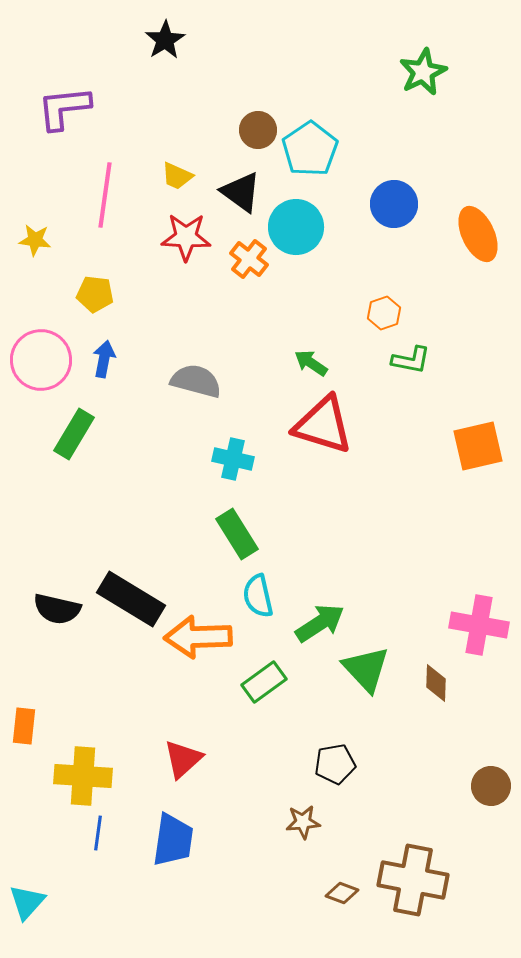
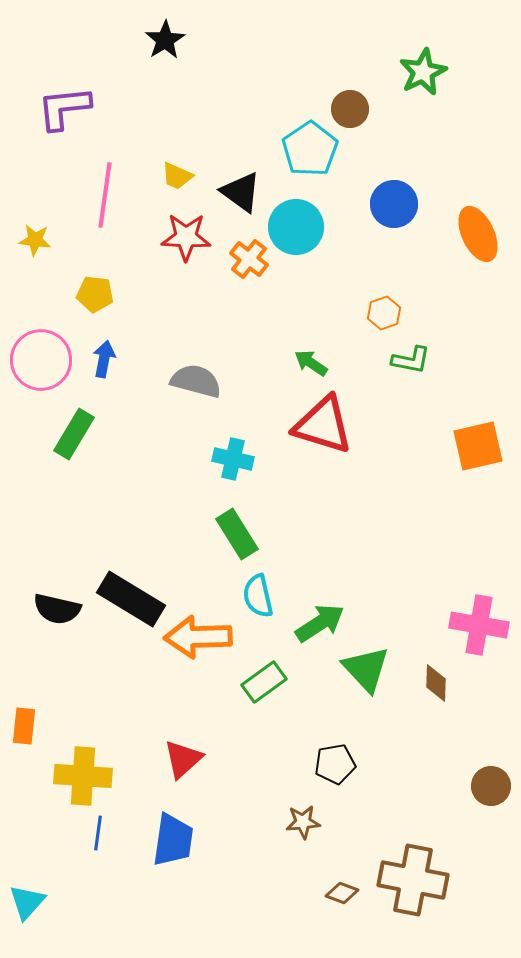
brown circle at (258, 130): moved 92 px right, 21 px up
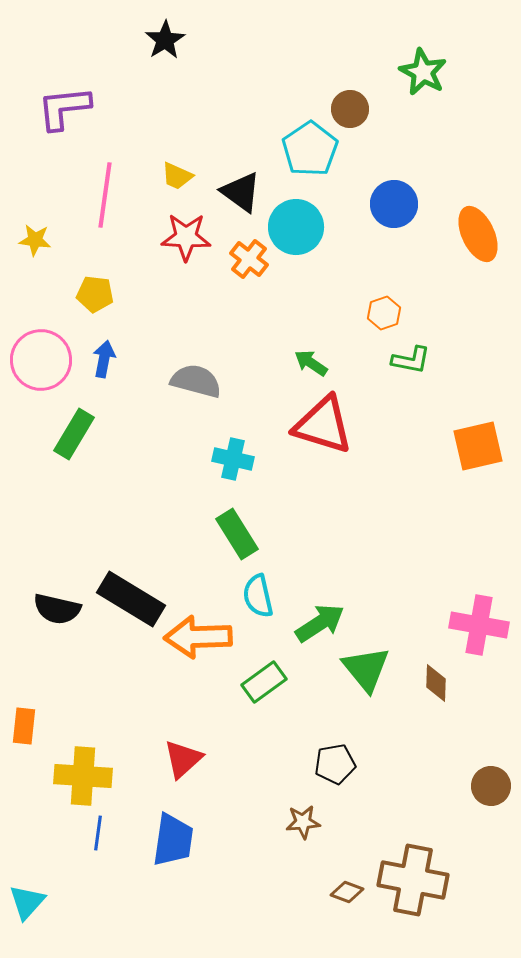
green star at (423, 72): rotated 18 degrees counterclockwise
green triangle at (366, 669): rotated 4 degrees clockwise
brown diamond at (342, 893): moved 5 px right, 1 px up
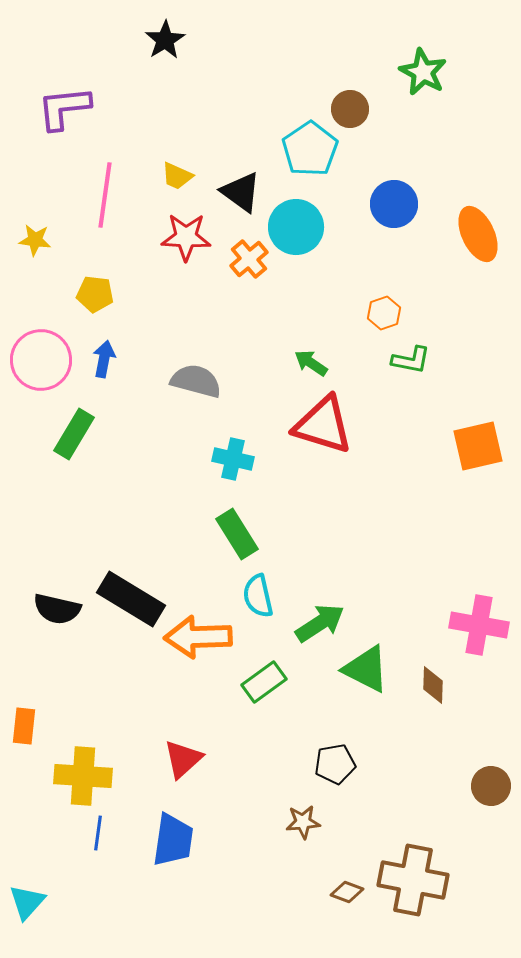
orange cross at (249, 259): rotated 12 degrees clockwise
green triangle at (366, 669): rotated 24 degrees counterclockwise
brown diamond at (436, 683): moved 3 px left, 2 px down
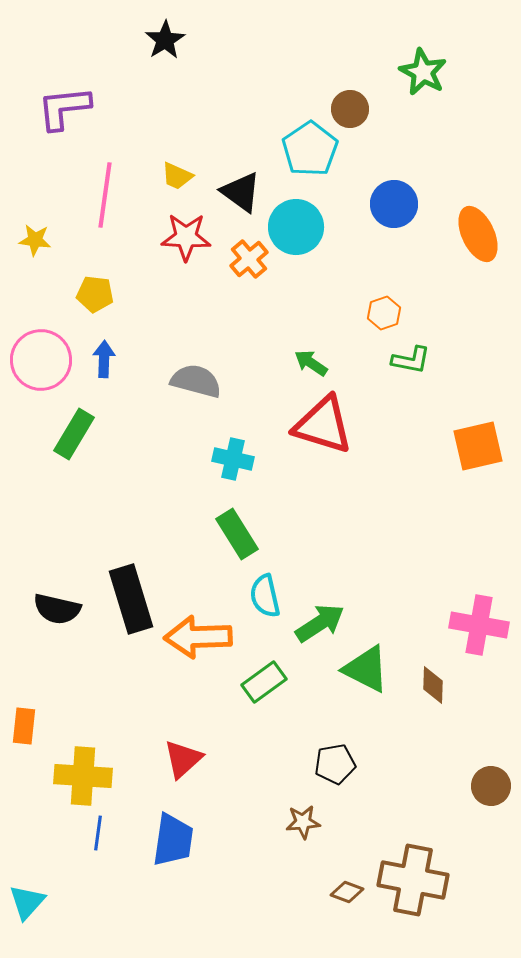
blue arrow at (104, 359): rotated 9 degrees counterclockwise
cyan semicircle at (258, 596): moved 7 px right
black rectangle at (131, 599): rotated 42 degrees clockwise
